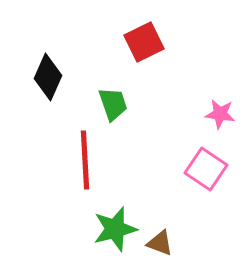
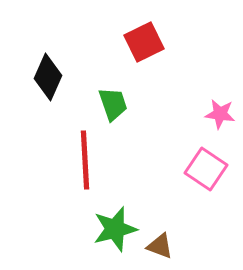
brown triangle: moved 3 px down
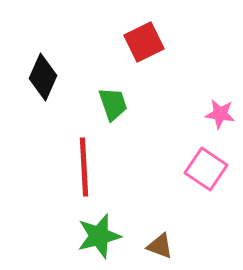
black diamond: moved 5 px left
red line: moved 1 px left, 7 px down
green star: moved 16 px left, 7 px down
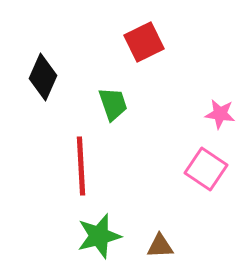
red line: moved 3 px left, 1 px up
brown triangle: rotated 24 degrees counterclockwise
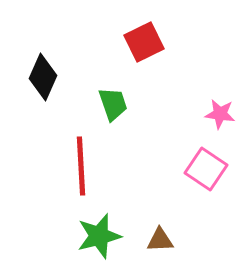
brown triangle: moved 6 px up
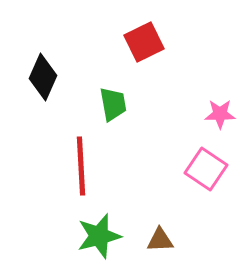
green trapezoid: rotated 9 degrees clockwise
pink star: rotated 8 degrees counterclockwise
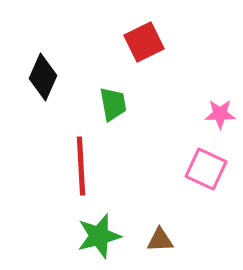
pink square: rotated 9 degrees counterclockwise
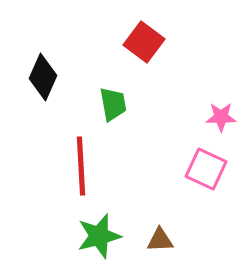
red square: rotated 27 degrees counterclockwise
pink star: moved 1 px right, 3 px down
